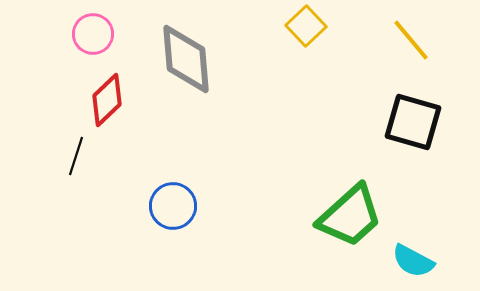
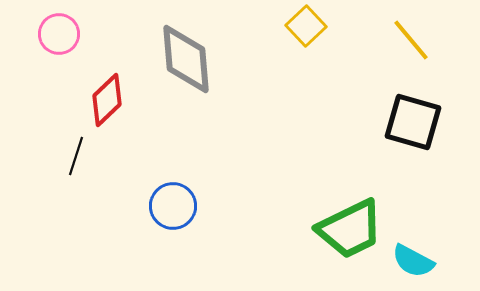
pink circle: moved 34 px left
green trapezoid: moved 13 px down; rotated 16 degrees clockwise
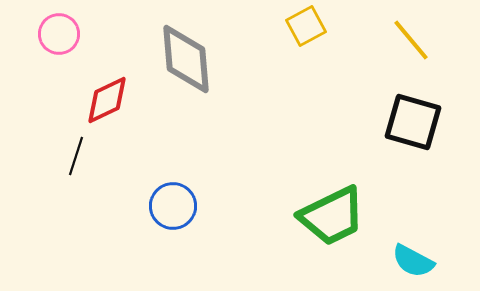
yellow square: rotated 15 degrees clockwise
red diamond: rotated 18 degrees clockwise
green trapezoid: moved 18 px left, 13 px up
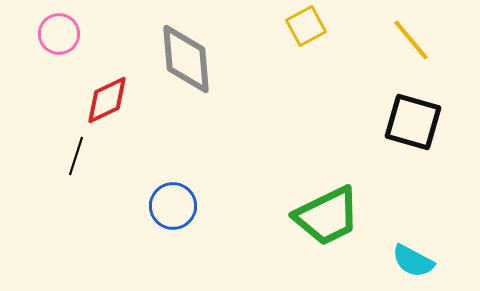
green trapezoid: moved 5 px left
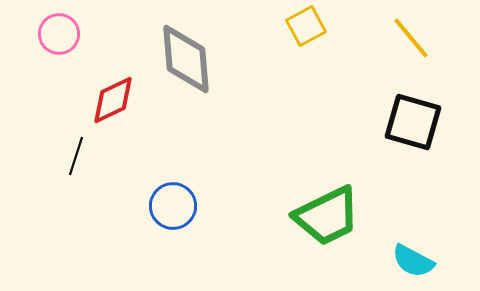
yellow line: moved 2 px up
red diamond: moved 6 px right
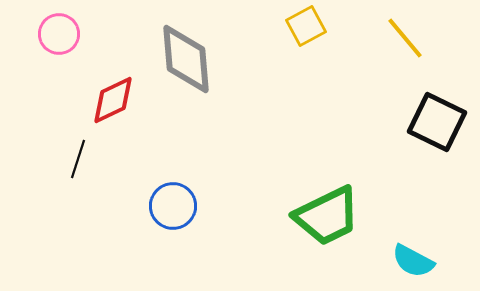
yellow line: moved 6 px left
black square: moved 24 px right; rotated 10 degrees clockwise
black line: moved 2 px right, 3 px down
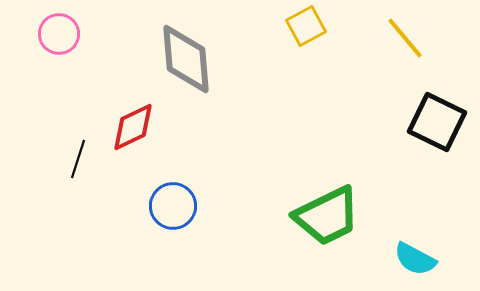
red diamond: moved 20 px right, 27 px down
cyan semicircle: moved 2 px right, 2 px up
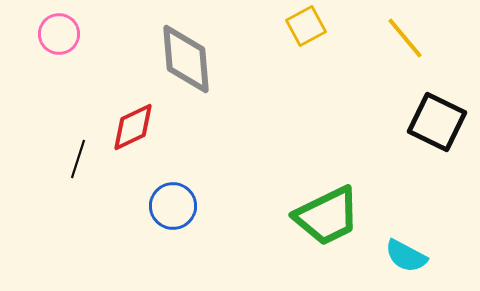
cyan semicircle: moved 9 px left, 3 px up
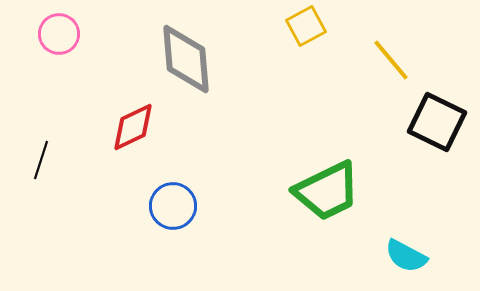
yellow line: moved 14 px left, 22 px down
black line: moved 37 px left, 1 px down
green trapezoid: moved 25 px up
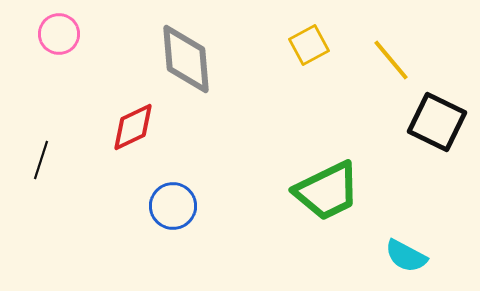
yellow square: moved 3 px right, 19 px down
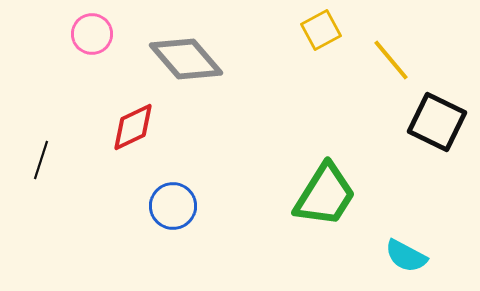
pink circle: moved 33 px right
yellow square: moved 12 px right, 15 px up
gray diamond: rotated 36 degrees counterclockwise
green trapezoid: moved 2 px left, 4 px down; rotated 32 degrees counterclockwise
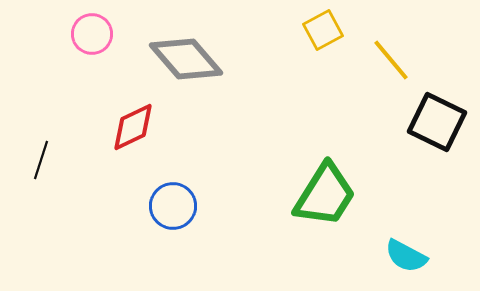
yellow square: moved 2 px right
